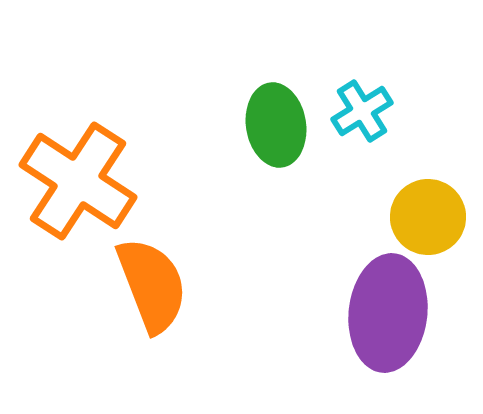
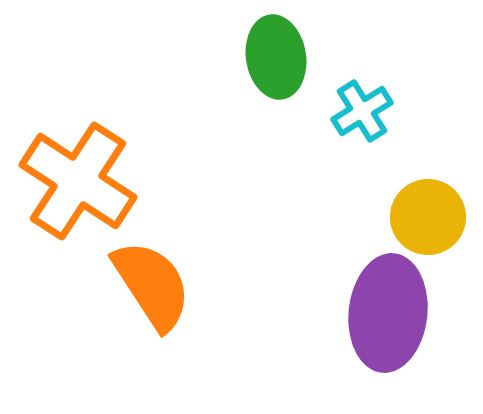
green ellipse: moved 68 px up
orange semicircle: rotated 12 degrees counterclockwise
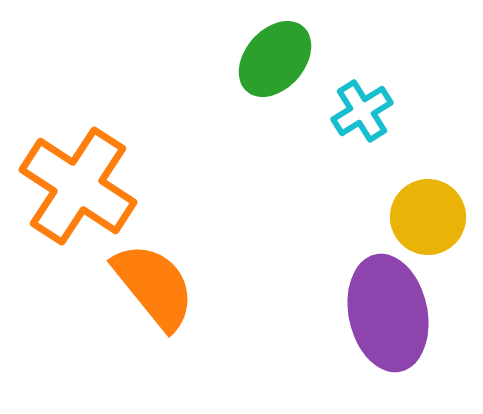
green ellipse: moved 1 px left, 2 px down; rotated 50 degrees clockwise
orange cross: moved 5 px down
orange semicircle: moved 2 px right, 1 px down; rotated 6 degrees counterclockwise
purple ellipse: rotated 18 degrees counterclockwise
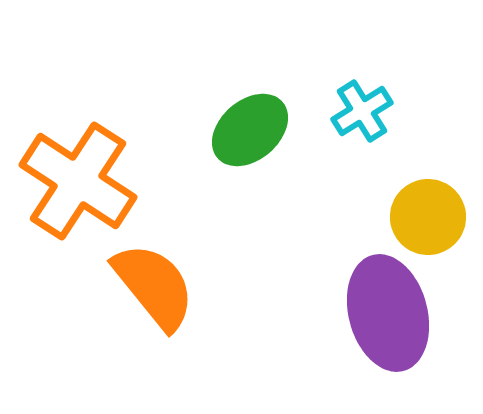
green ellipse: moved 25 px left, 71 px down; rotated 8 degrees clockwise
orange cross: moved 5 px up
purple ellipse: rotated 3 degrees counterclockwise
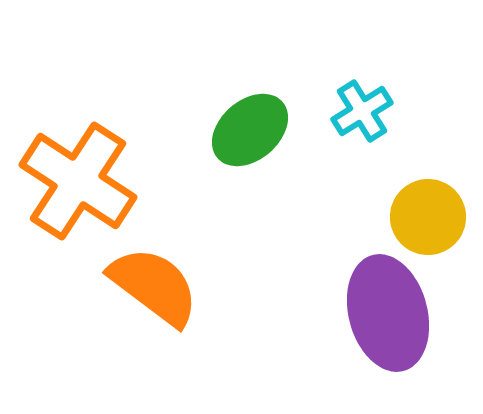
orange semicircle: rotated 14 degrees counterclockwise
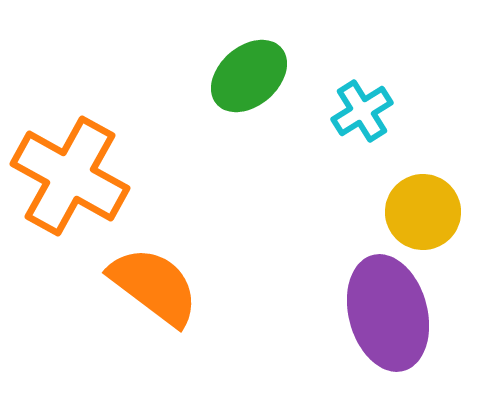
green ellipse: moved 1 px left, 54 px up
orange cross: moved 8 px left, 5 px up; rotated 4 degrees counterclockwise
yellow circle: moved 5 px left, 5 px up
